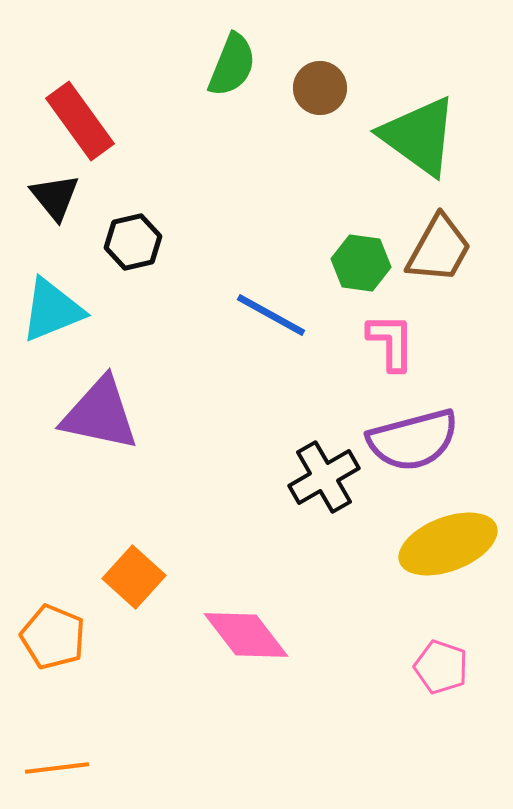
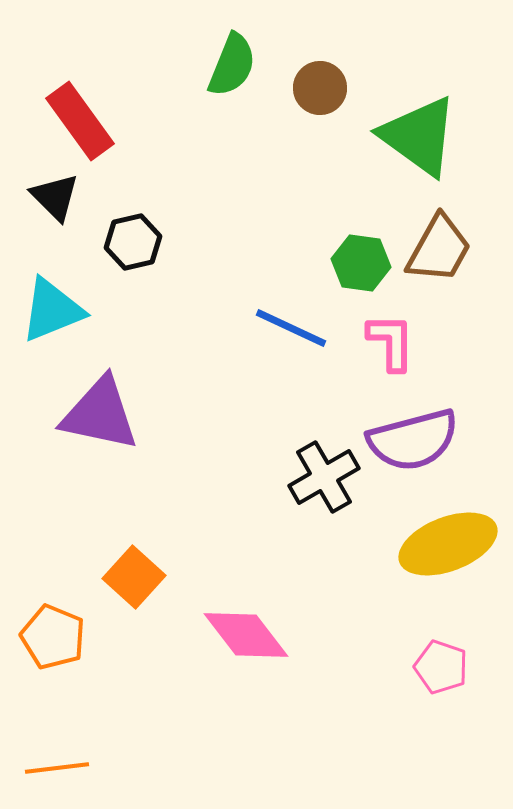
black triangle: rotated 6 degrees counterclockwise
blue line: moved 20 px right, 13 px down; rotated 4 degrees counterclockwise
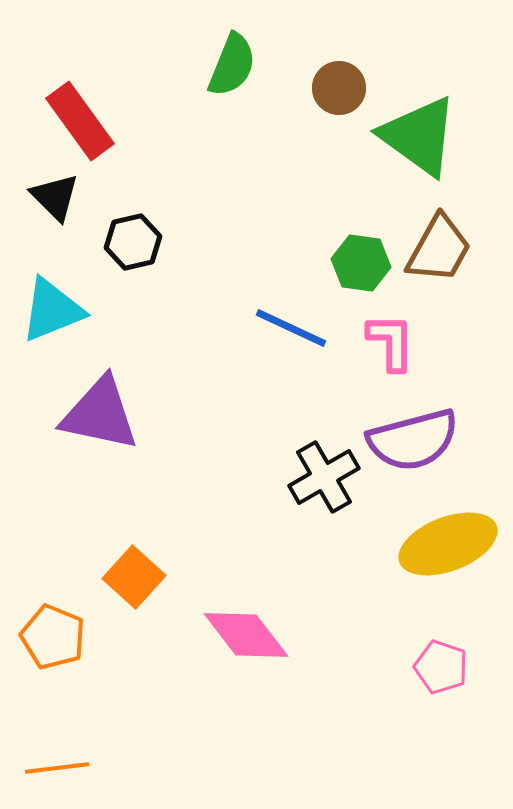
brown circle: moved 19 px right
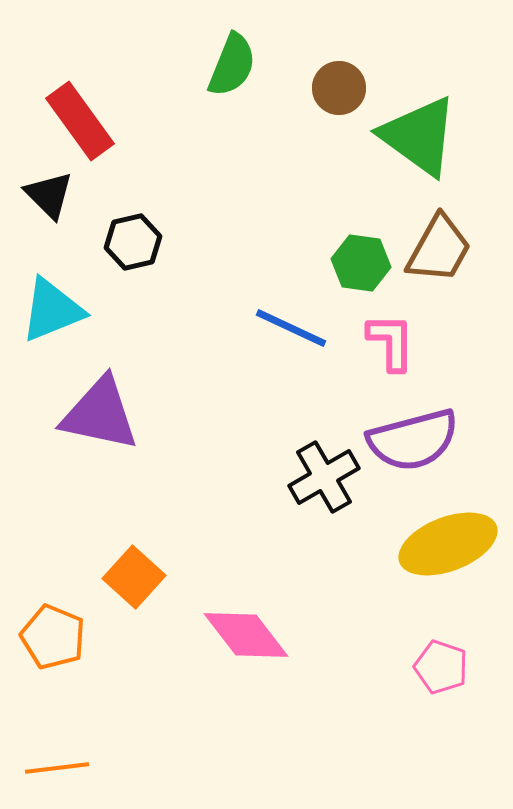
black triangle: moved 6 px left, 2 px up
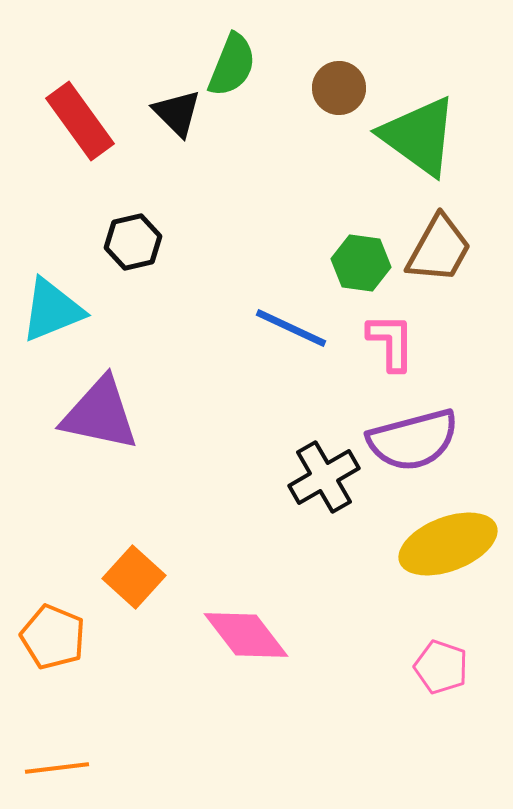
black triangle: moved 128 px right, 82 px up
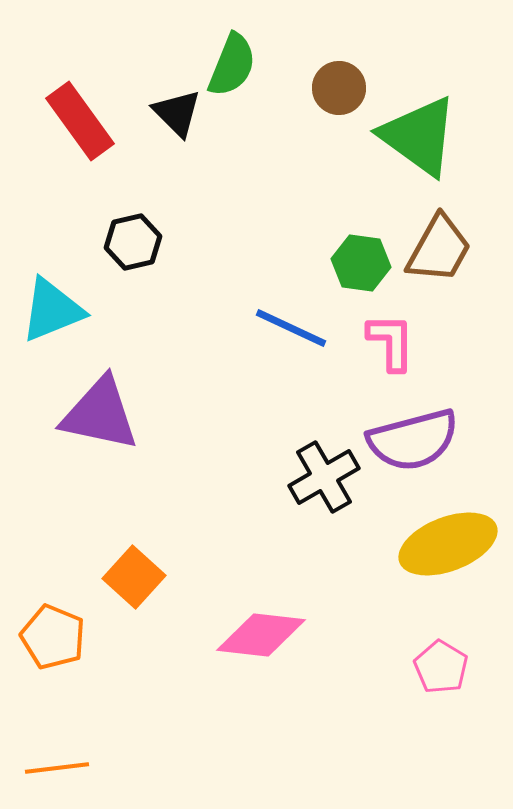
pink diamond: moved 15 px right; rotated 46 degrees counterclockwise
pink pentagon: rotated 12 degrees clockwise
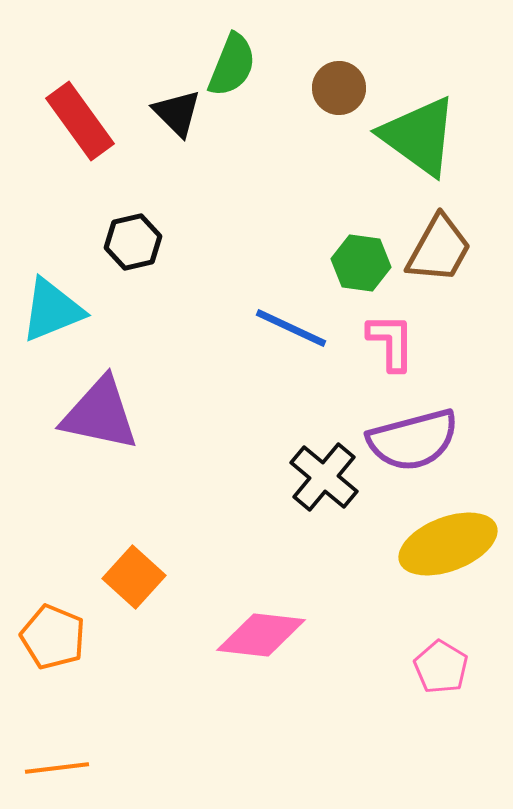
black cross: rotated 20 degrees counterclockwise
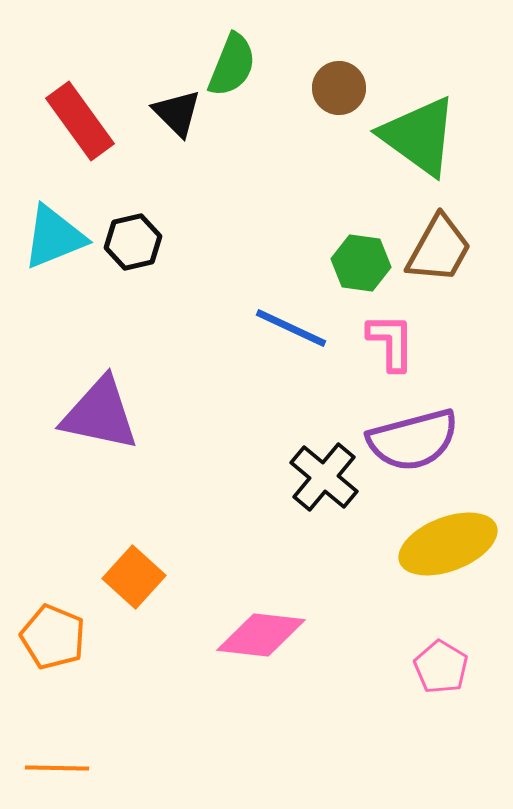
cyan triangle: moved 2 px right, 73 px up
orange line: rotated 8 degrees clockwise
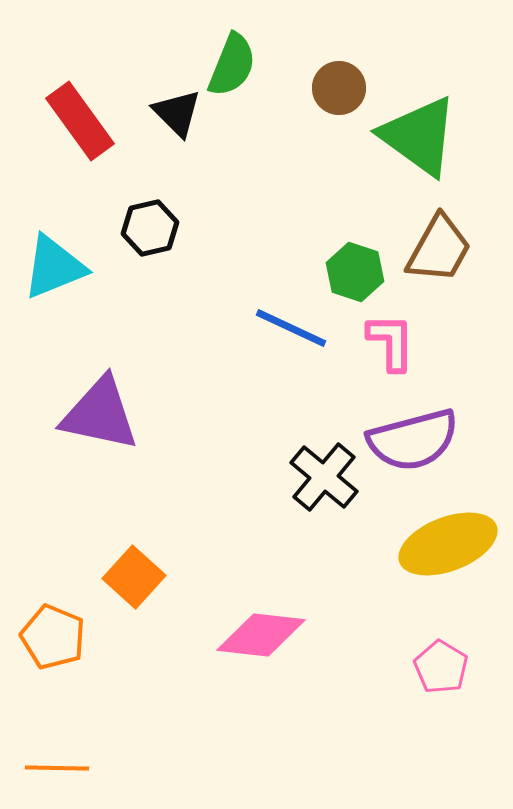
cyan triangle: moved 30 px down
black hexagon: moved 17 px right, 14 px up
green hexagon: moved 6 px left, 9 px down; rotated 10 degrees clockwise
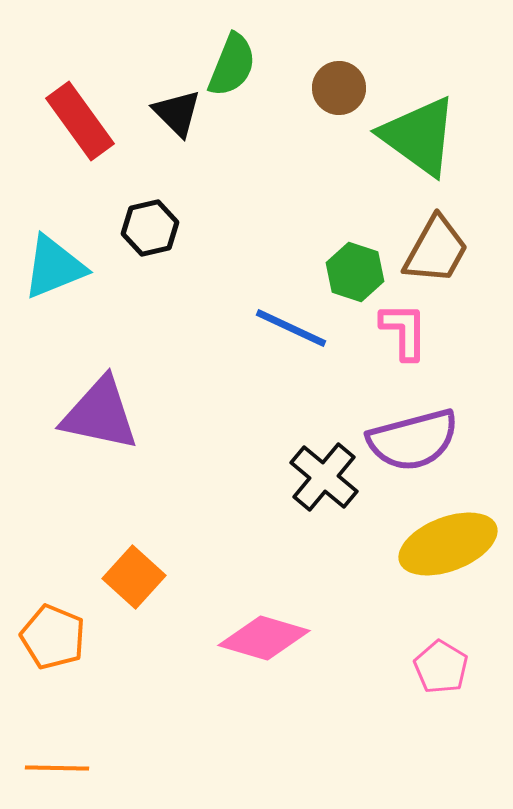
brown trapezoid: moved 3 px left, 1 px down
pink L-shape: moved 13 px right, 11 px up
pink diamond: moved 3 px right, 3 px down; rotated 10 degrees clockwise
